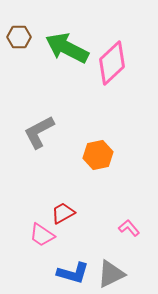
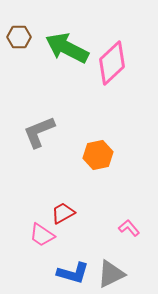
gray L-shape: rotated 6 degrees clockwise
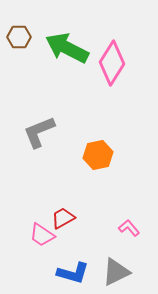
pink diamond: rotated 15 degrees counterclockwise
red trapezoid: moved 5 px down
gray triangle: moved 5 px right, 2 px up
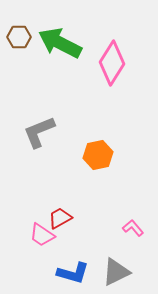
green arrow: moved 7 px left, 5 px up
red trapezoid: moved 3 px left
pink L-shape: moved 4 px right
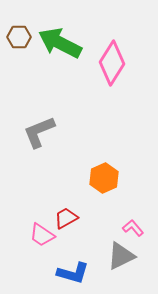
orange hexagon: moved 6 px right, 23 px down; rotated 12 degrees counterclockwise
red trapezoid: moved 6 px right
gray triangle: moved 5 px right, 16 px up
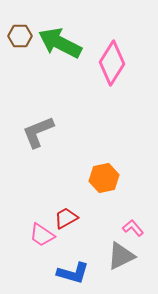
brown hexagon: moved 1 px right, 1 px up
gray L-shape: moved 1 px left
orange hexagon: rotated 12 degrees clockwise
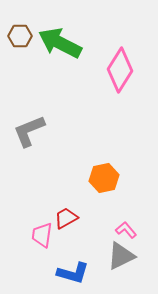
pink diamond: moved 8 px right, 7 px down
gray L-shape: moved 9 px left, 1 px up
pink L-shape: moved 7 px left, 2 px down
pink trapezoid: rotated 64 degrees clockwise
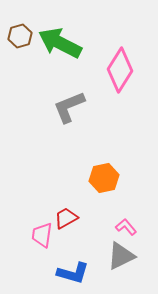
brown hexagon: rotated 15 degrees counterclockwise
gray L-shape: moved 40 px right, 24 px up
pink L-shape: moved 3 px up
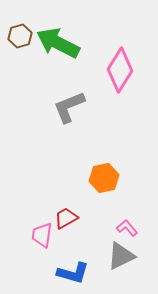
green arrow: moved 2 px left
pink L-shape: moved 1 px right, 1 px down
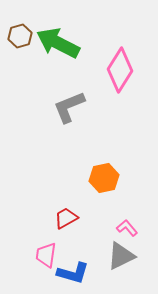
pink trapezoid: moved 4 px right, 20 px down
